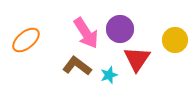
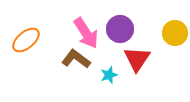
yellow circle: moved 7 px up
brown L-shape: moved 1 px left, 7 px up
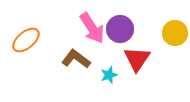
pink arrow: moved 6 px right, 5 px up
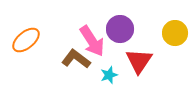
pink arrow: moved 13 px down
red triangle: moved 2 px right, 2 px down
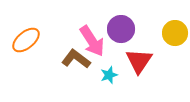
purple circle: moved 1 px right
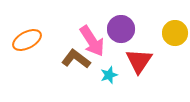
orange ellipse: moved 1 px right; rotated 12 degrees clockwise
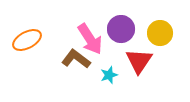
yellow circle: moved 15 px left
pink arrow: moved 2 px left, 2 px up
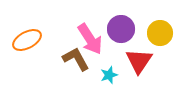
brown L-shape: rotated 24 degrees clockwise
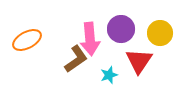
pink arrow: rotated 28 degrees clockwise
brown L-shape: rotated 84 degrees clockwise
